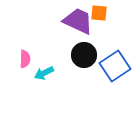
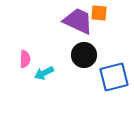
blue square: moved 1 px left, 11 px down; rotated 20 degrees clockwise
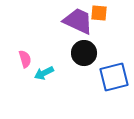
black circle: moved 2 px up
pink semicircle: rotated 18 degrees counterclockwise
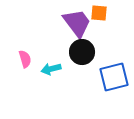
purple trapezoid: moved 1 px left, 2 px down; rotated 28 degrees clockwise
black circle: moved 2 px left, 1 px up
cyan arrow: moved 7 px right, 4 px up; rotated 12 degrees clockwise
